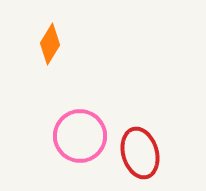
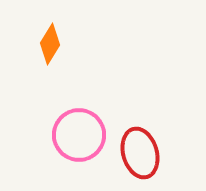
pink circle: moved 1 px left, 1 px up
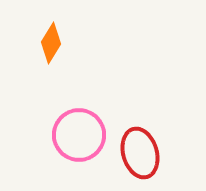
orange diamond: moved 1 px right, 1 px up
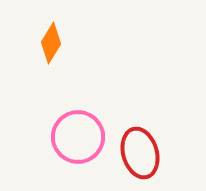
pink circle: moved 1 px left, 2 px down
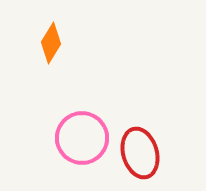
pink circle: moved 4 px right, 1 px down
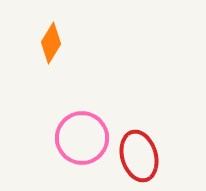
red ellipse: moved 1 px left, 3 px down
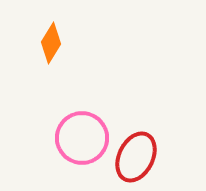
red ellipse: moved 3 px left, 1 px down; rotated 42 degrees clockwise
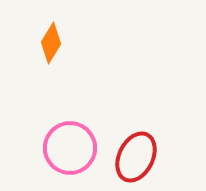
pink circle: moved 12 px left, 10 px down
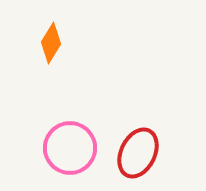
red ellipse: moved 2 px right, 4 px up
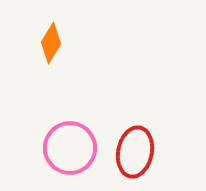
red ellipse: moved 3 px left, 1 px up; rotated 15 degrees counterclockwise
